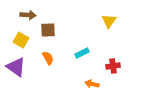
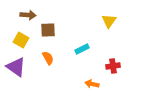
cyan rectangle: moved 4 px up
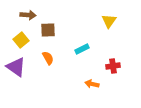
yellow square: rotated 21 degrees clockwise
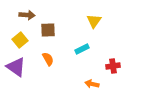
brown arrow: moved 1 px left
yellow triangle: moved 15 px left
yellow square: moved 1 px left
orange semicircle: moved 1 px down
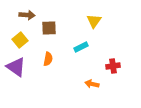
brown square: moved 1 px right, 2 px up
cyan rectangle: moved 1 px left, 2 px up
orange semicircle: rotated 40 degrees clockwise
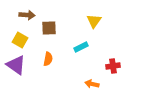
yellow square: rotated 21 degrees counterclockwise
purple triangle: moved 2 px up
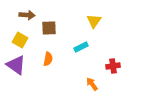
orange arrow: rotated 40 degrees clockwise
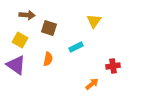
brown square: rotated 21 degrees clockwise
cyan rectangle: moved 5 px left
orange arrow: rotated 88 degrees clockwise
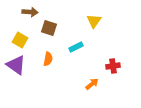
brown arrow: moved 3 px right, 3 px up
